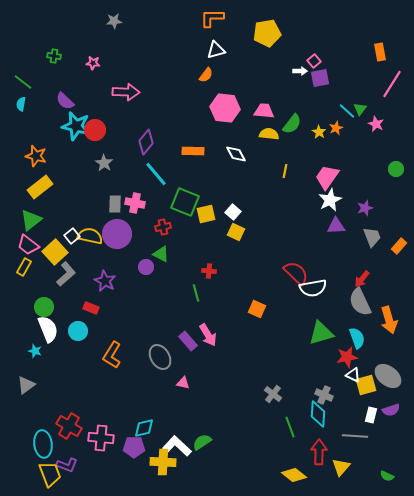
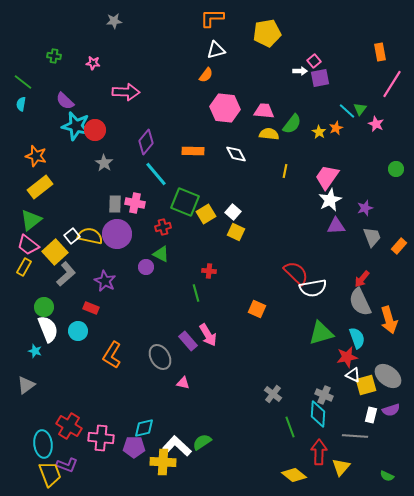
yellow square at (206, 214): rotated 18 degrees counterclockwise
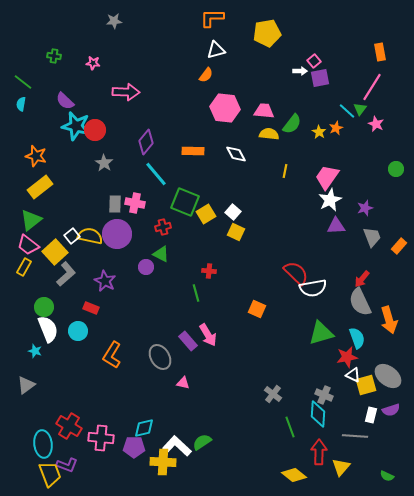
pink line at (392, 84): moved 20 px left, 3 px down
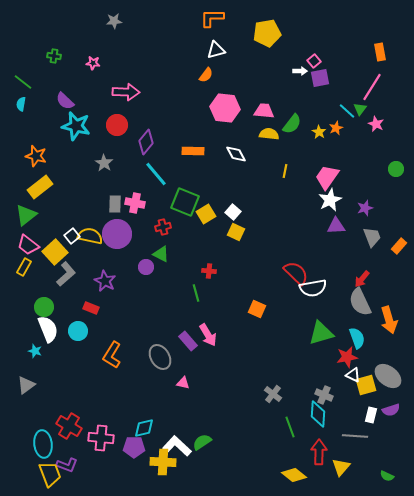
red circle at (95, 130): moved 22 px right, 5 px up
green triangle at (31, 220): moved 5 px left, 5 px up
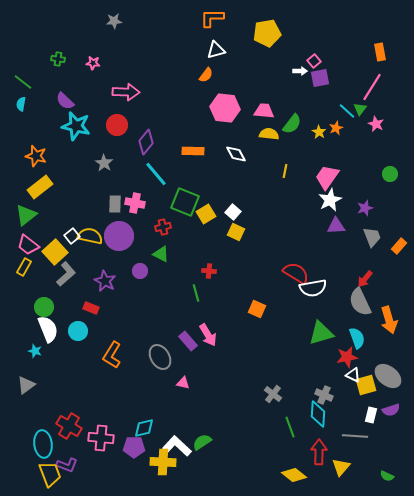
green cross at (54, 56): moved 4 px right, 3 px down
green circle at (396, 169): moved 6 px left, 5 px down
purple circle at (117, 234): moved 2 px right, 2 px down
purple circle at (146, 267): moved 6 px left, 4 px down
red semicircle at (296, 273): rotated 12 degrees counterclockwise
red arrow at (362, 279): moved 3 px right
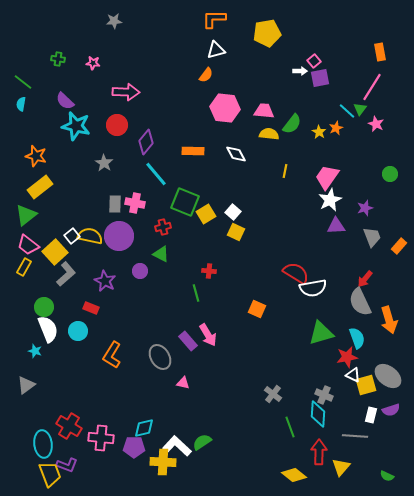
orange L-shape at (212, 18): moved 2 px right, 1 px down
